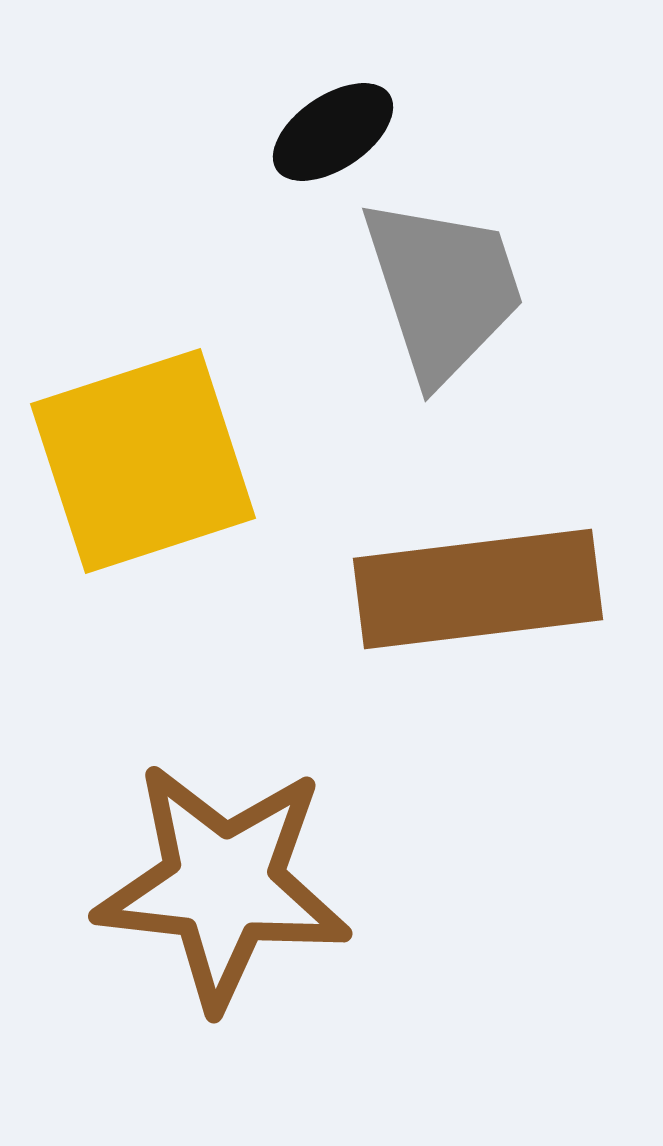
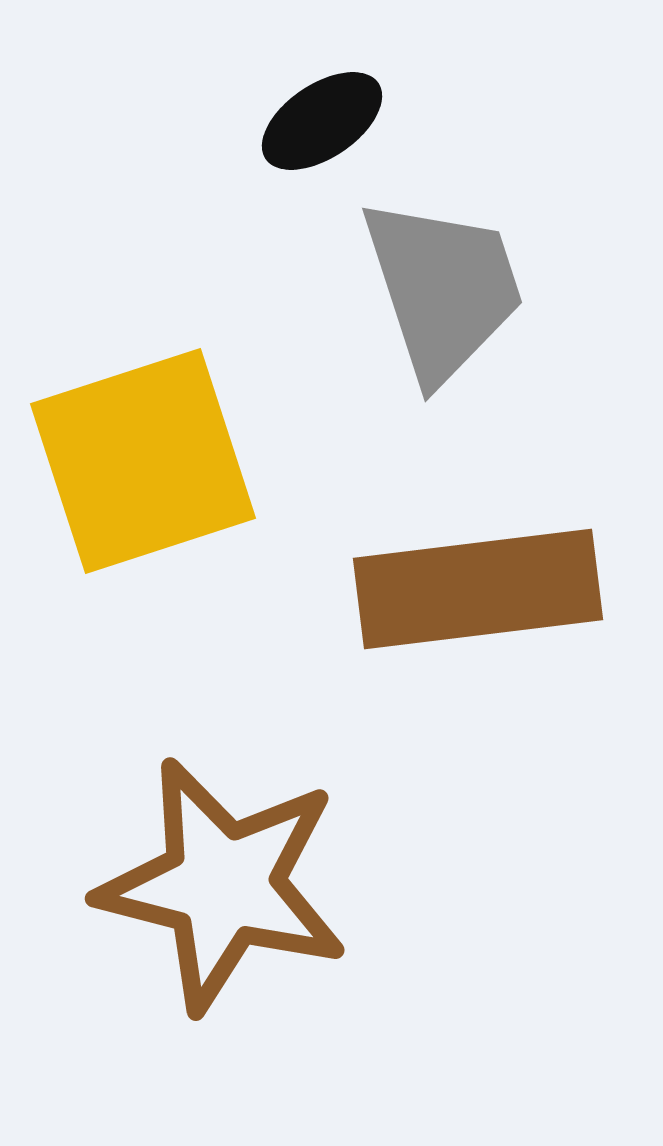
black ellipse: moved 11 px left, 11 px up
brown star: rotated 8 degrees clockwise
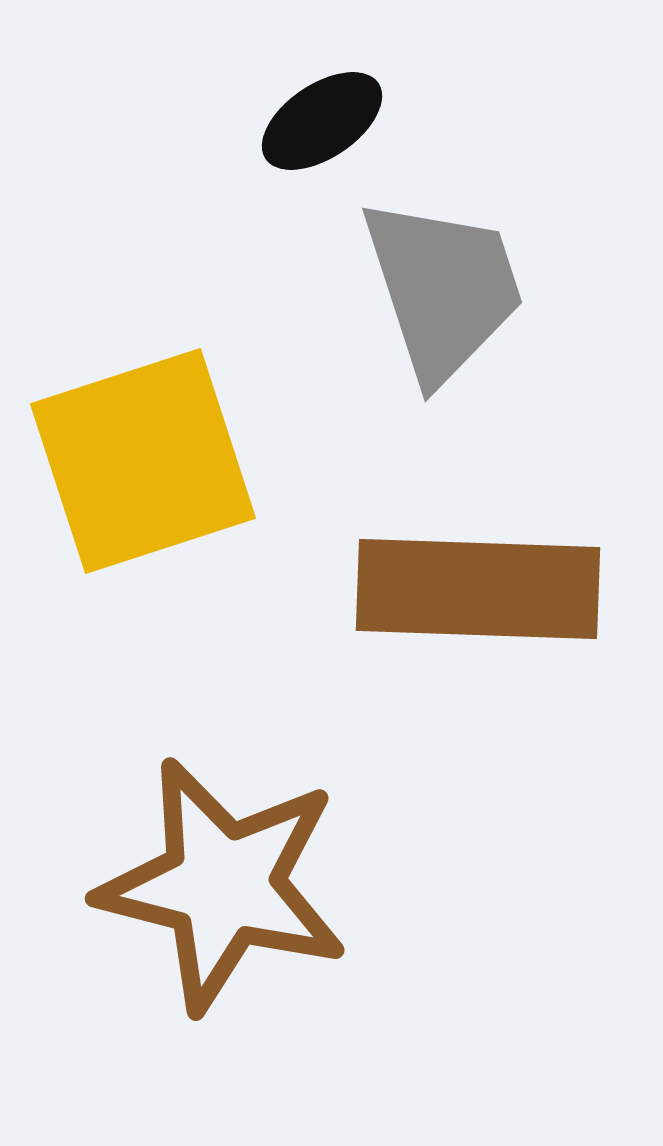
brown rectangle: rotated 9 degrees clockwise
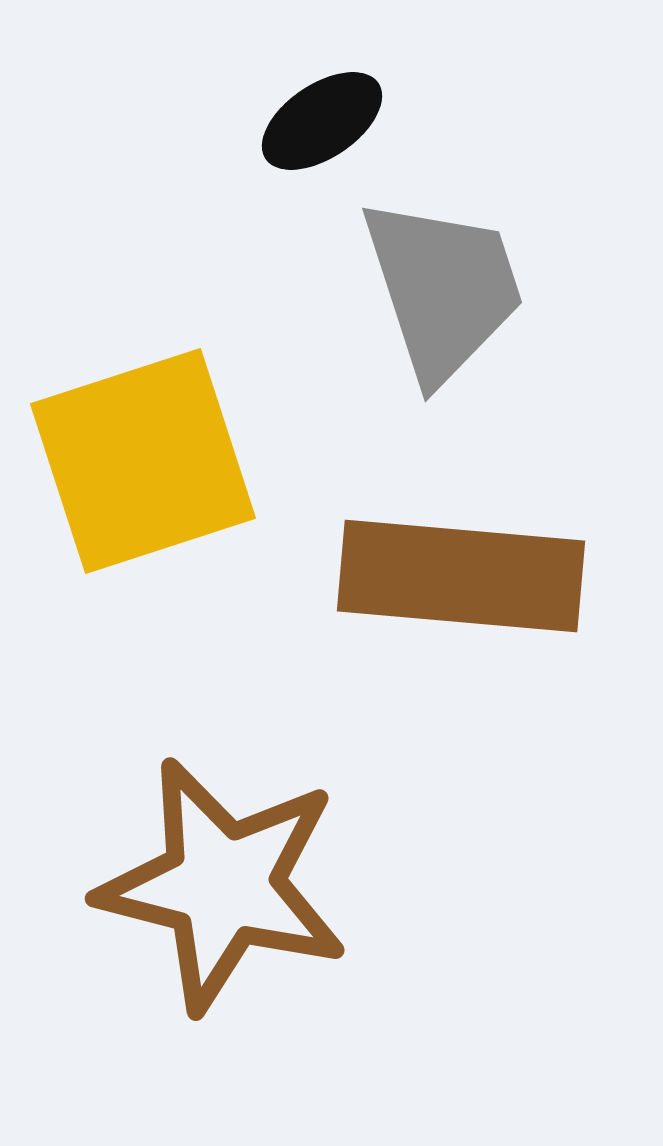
brown rectangle: moved 17 px left, 13 px up; rotated 3 degrees clockwise
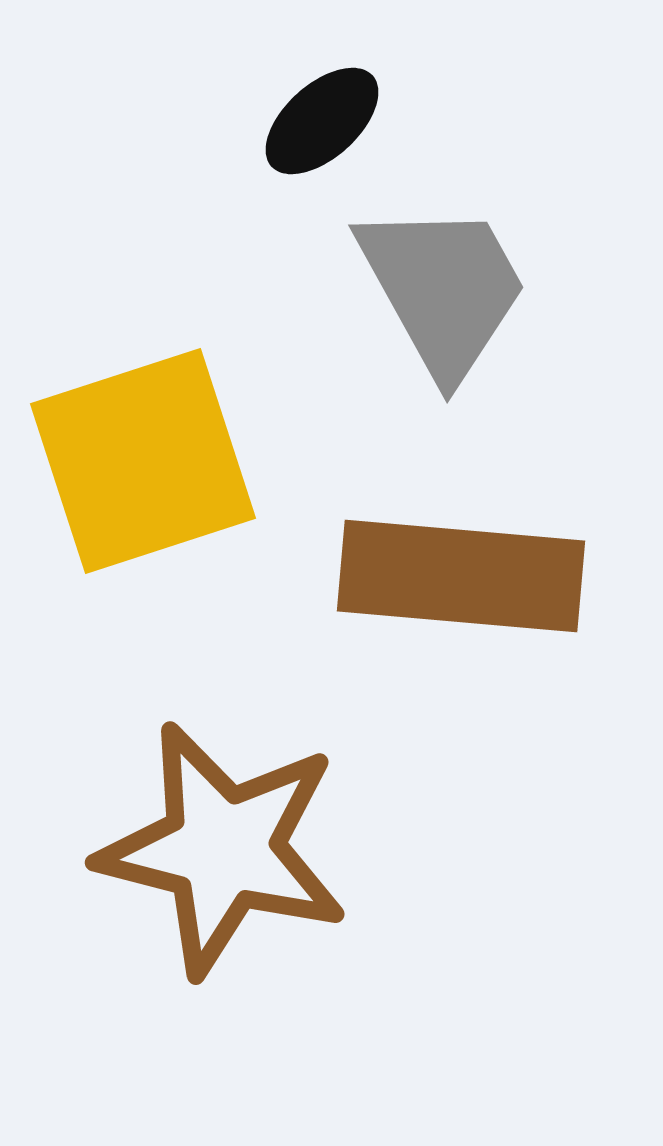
black ellipse: rotated 8 degrees counterclockwise
gray trapezoid: rotated 11 degrees counterclockwise
brown star: moved 36 px up
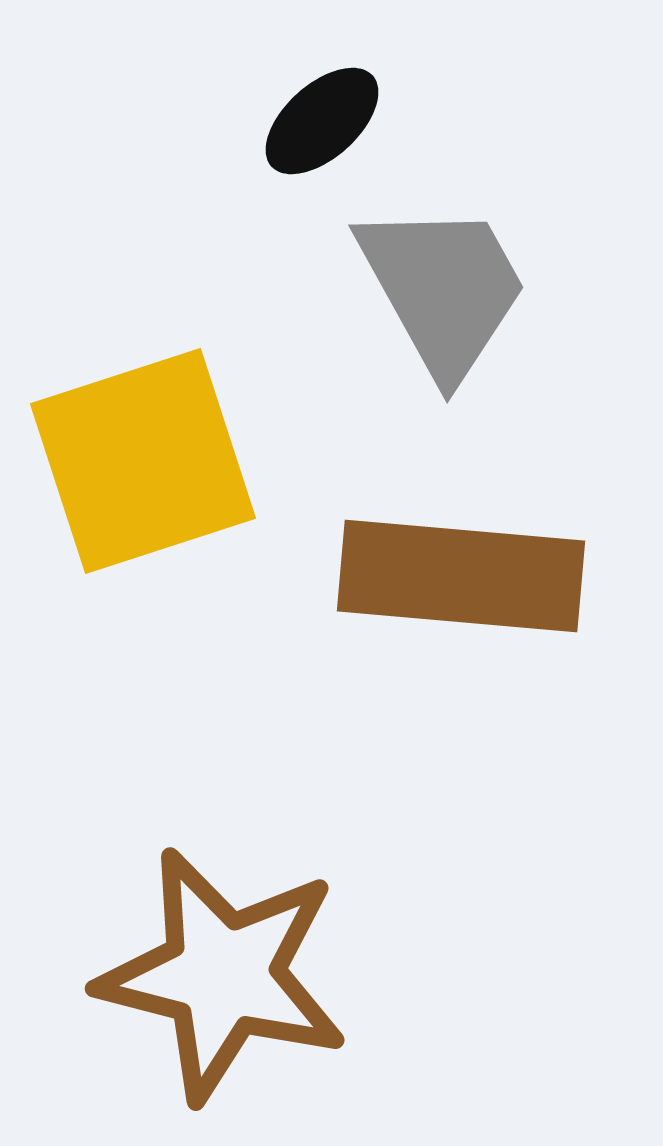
brown star: moved 126 px down
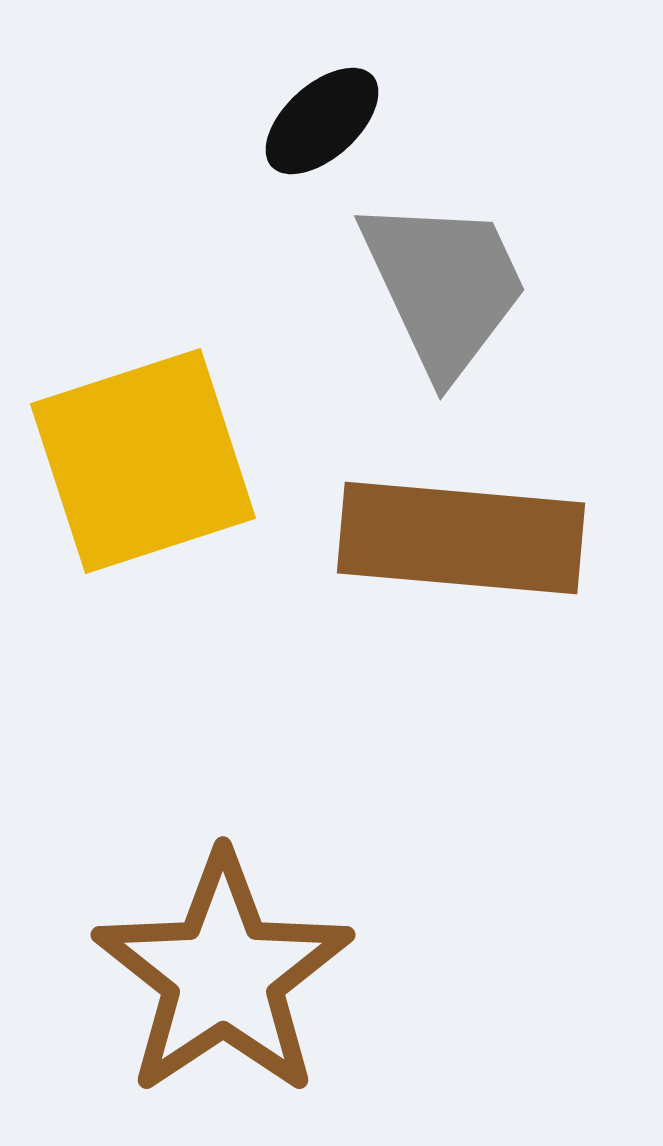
gray trapezoid: moved 1 px right, 3 px up; rotated 4 degrees clockwise
brown rectangle: moved 38 px up
brown star: rotated 24 degrees clockwise
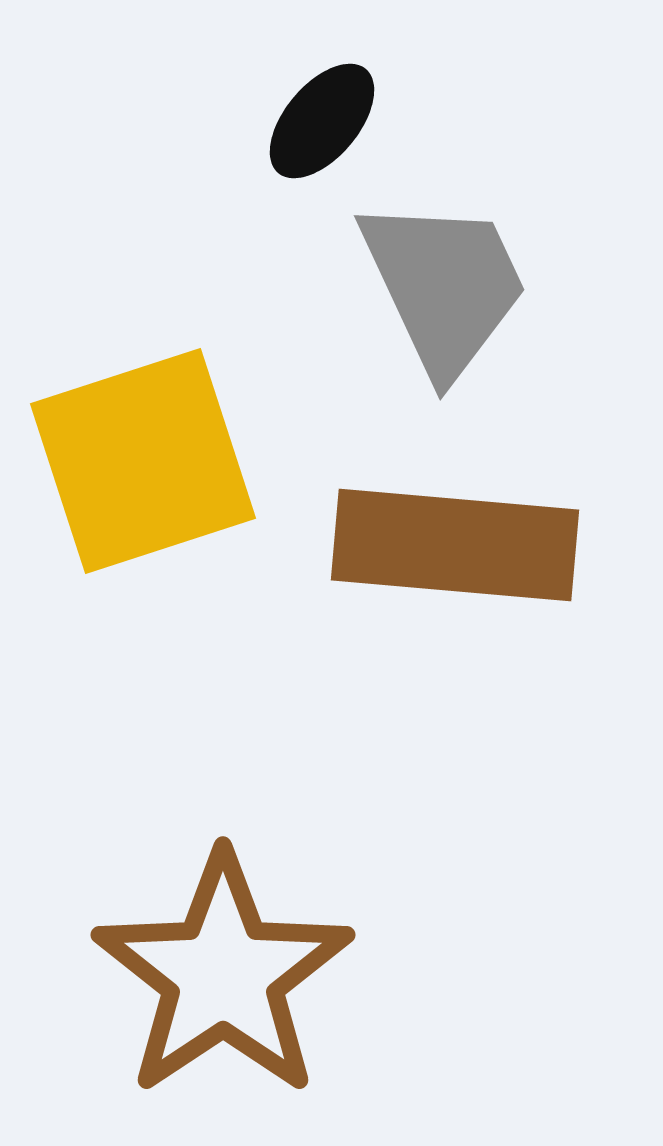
black ellipse: rotated 8 degrees counterclockwise
brown rectangle: moved 6 px left, 7 px down
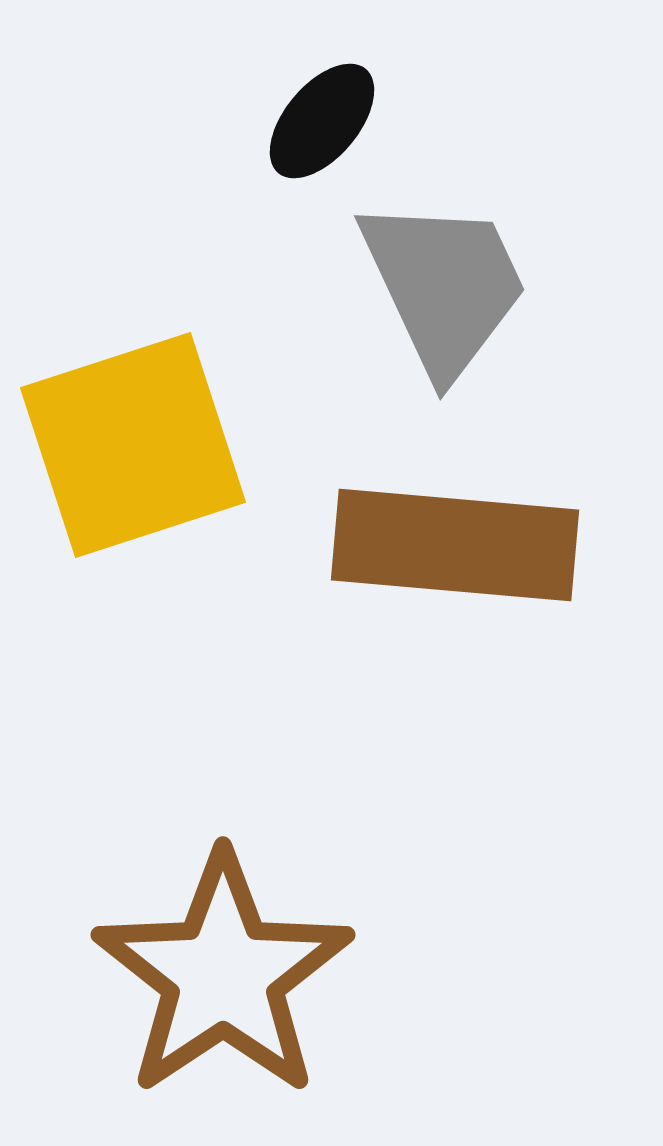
yellow square: moved 10 px left, 16 px up
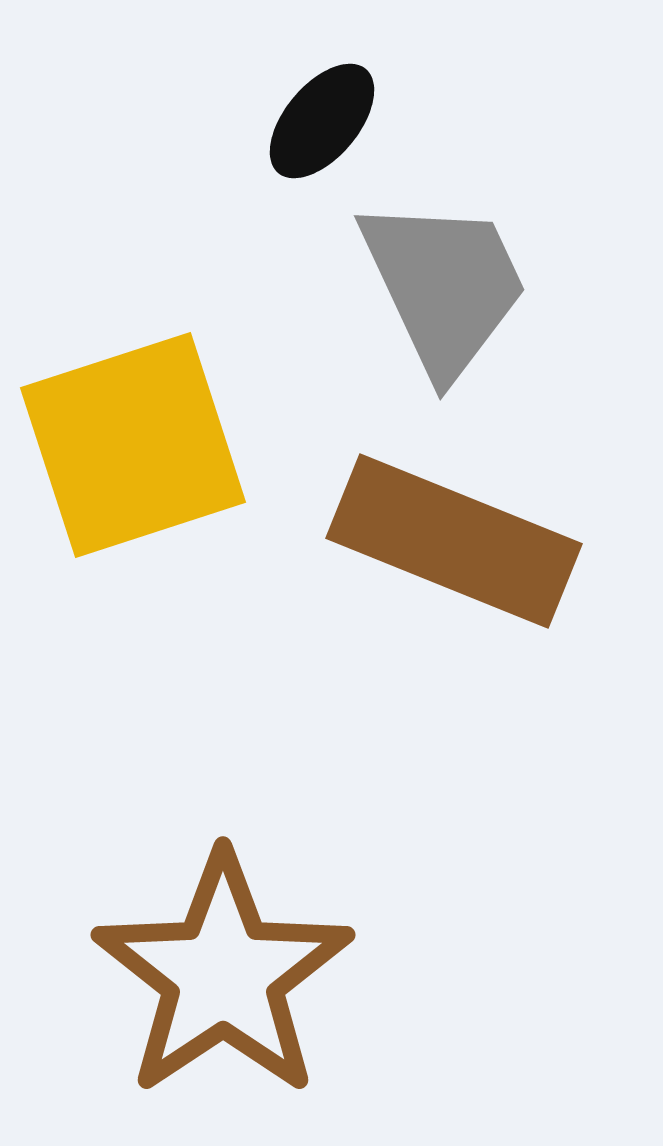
brown rectangle: moved 1 px left, 4 px up; rotated 17 degrees clockwise
